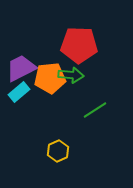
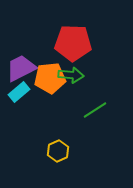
red pentagon: moved 6 px left, 2 px up
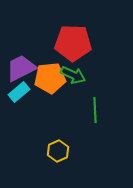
green arrow: moved 2 px right; rotated 20 degrees clockwise
green line: rotated 60 degrees counterclockwise
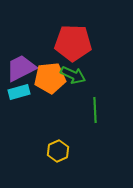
cyan rectangle: rotated 25 degrees clockwise
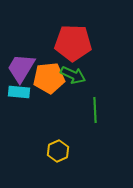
purple trapezoid: rotated 32 degrees counterclockwise
orange pentagon: moved 1 px left
cyan rectangle: rotated 20 degrees clockwise
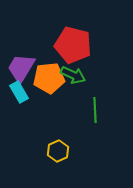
red pentagon: moved 2 px down; rotated 12 degrees clockwise
cyan rectangle: rotated 55 degrees clockwise
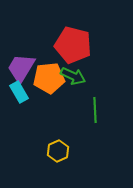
green arrow: moved 1 px down
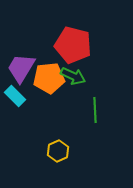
cyan rectangle: moved 4 px left, 4 px down; rotated 15 degrees counterclockwise
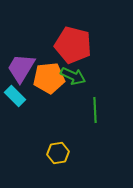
yellow hexagon: moved 2 px down; rotated 15 degrees clockwise
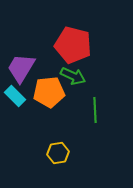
orange pentagon: moved 14 px down
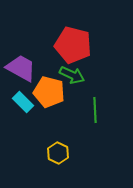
purple trapezoid: rotated 88 degrees clockwise
green arrow: moved 1 px left, 1 px up
orange pentagon: rotated 20 degrees clockwise
cyan rectangle: moved 8 px right, 6 px down
yellow hexagon: rotated 25 degrees counterclockwise
